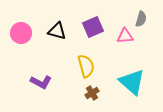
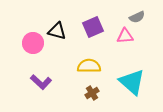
gray semicircle: moved 4 px left, 2 px up; rotated 49 degrees clockwise
pink circle: moved 12 px right, 10 px down
yellow semicircle: moved 3 px right; rotated 75 degrees counterclockwise
purple L-shape: rotated 15 degrees clockwise
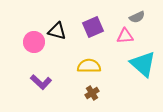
pink circle: moved 1 px right, 1 px up
cyan triangle: moved 11 px right, 18 px up
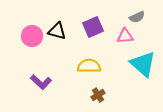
pink circle: moved 2 px left, 6 px up
brown cross: moved 6 px right, 2 px down
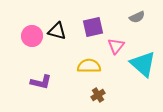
purple square: rotated 10 degrees clockwise
pink triangle: moved 9 px left, 10 px down; rotated 48 degrees counterclockwise
purple L-shape: rotated 30 degrees counterclockwise
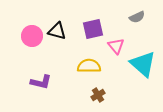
purple square: moved 2 px down
pink triangle: rotated 18 degrees counterclockwise
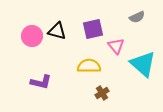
brown cross: moved 4 px right, 2 px up
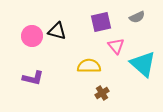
purple square: moved 8 px right, 7 px up
purple L-shape: moved 8 px left, 4 px up
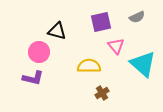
pink circle: moved 7 px right, 16 px down
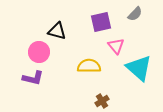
gray semicircle: moved 2 px left, 3 px up; rotated 21 degrees counterclockwise
cyan triangle: moved 4 px left, 4 px down
brown cross: moved 8 px down
